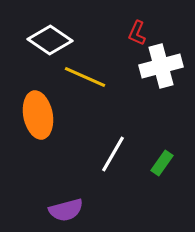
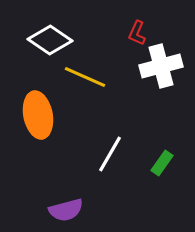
white line: moved 3 px left
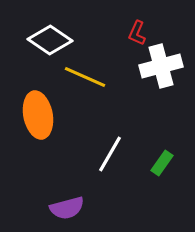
purple semicircle: moved 1 px right, 2 px up
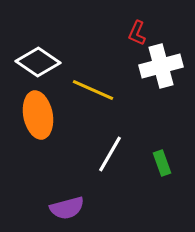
white diamond: moved 12 px left, 22 px down
yellow line: moved 8 px right, 13 px down
green rectangle: rotated 55 degrees counterclockwise
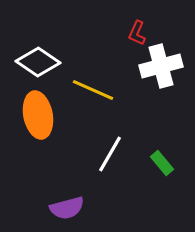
green rectangle: rotated 20 degrees counterclockwise
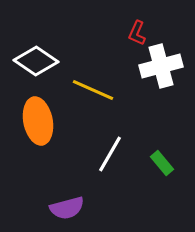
white diamond: moved 2 px left, 1 px up
orange ellipse: moved 6 px down
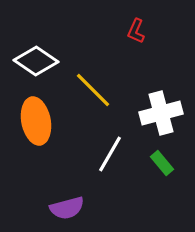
red L-shape: moved 1 px left, 2 px up
white cross: moved 47 px down
yellow line: rotated 21 degrees clockwise
orange ellipse: moved 2 px left
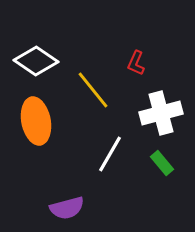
red L-shape: moved 32 px down
yellow line: rotated 6 degrees clockwise
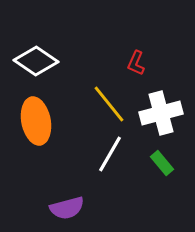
yellow line: moved 16 px right, 14 px down
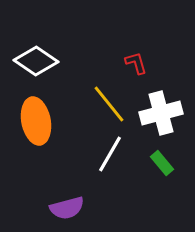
red L-shape: rotated 140 degrees clockwise
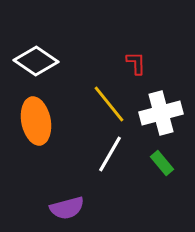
red L-shape: rotated 15 degrees clockwise
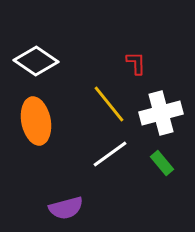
white line: rotated 24 degrees clockwise
purple semicircle: moved 1 px left
